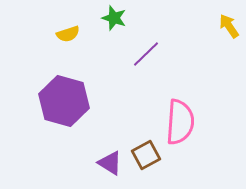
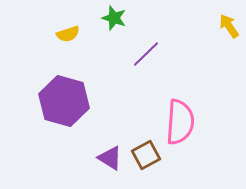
purple triangle: moved 5 px up
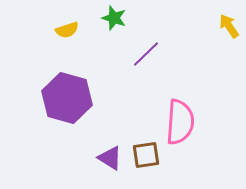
yellow semicircle: moved 1 px left, 4 px up
purple hexagon: moved 3 px right, 3 px up
brown square: rotated 20 degrees clockwise
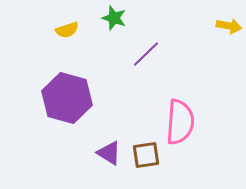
yellow arrow: rotated 135 degrees clockwise
purple triangle: moved 1 px left, 5 px up
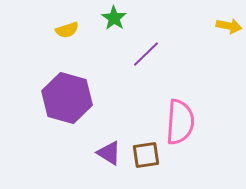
green star: rotated 15 degrees clockwise
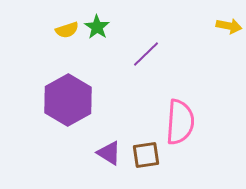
green star: moved 17 px left, 9 px down
purple hexagon: moved 1 px right, 2 px down; rotated 15 degrees clockwise
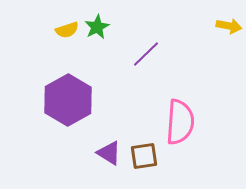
green star: rotated 10 degrees clockwise
brown square: moved 2 px left, 1 px down
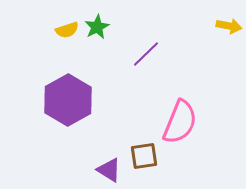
pink semicircle: rotated 18 degrees clockwise
purple triangle: moved 17 px down
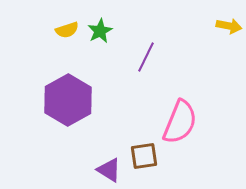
green star: moved 3 px right, 4 px down
purple line: moved 3 px down; rotated 20 degrees counterclockwise
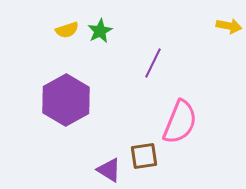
purple line: moved 7 px right, 6 px down
purple hexagon: moved 2 px left
